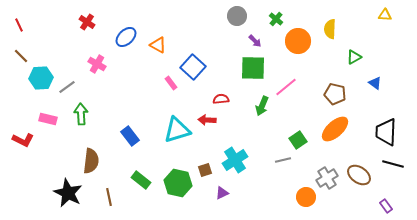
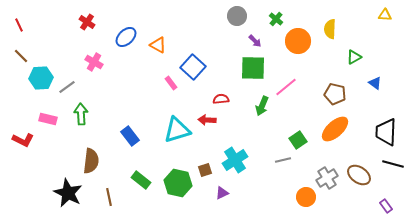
pink cross at (97, 64): moved 3 px left, 2 px up
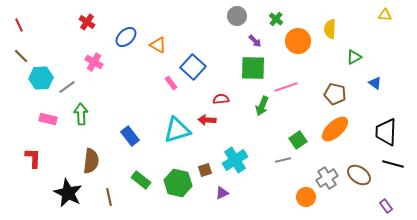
pink line at (286, 87): rotated 20 degrees clockwise
red L-shape at (23, 140): moved 10 px right, 18 px down; rotated 115 degrees counterclockwise
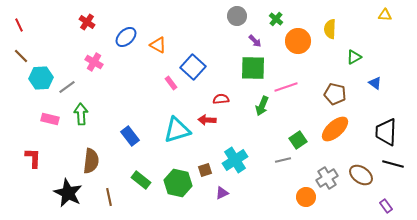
pink rectangle at (48, 119): moved 2 px right
brown ellipse at (359, 175): moved 2 px right
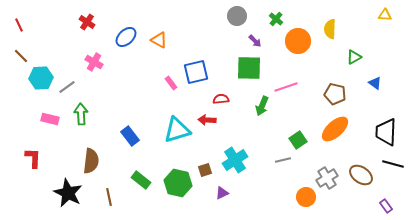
orange triangle at (158, 45): moved 1 px right, 5 px up
blue square at (193, 67): moved 3 px right, 5 px down; rotated 35 degrees clockwise
green square at (253, 68): moved 4 px left
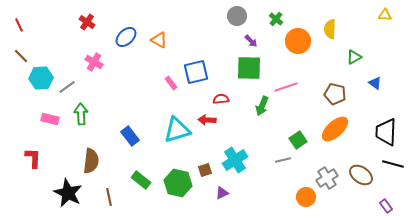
purple arrow at (255, 41): moved 4 px left
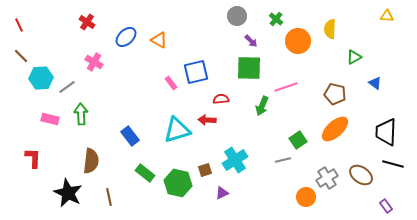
yellow triangle at (385, 15): moved 2 px right, 1 px down
green rectangle at (141, 180): moved 4 px right, 7 px up
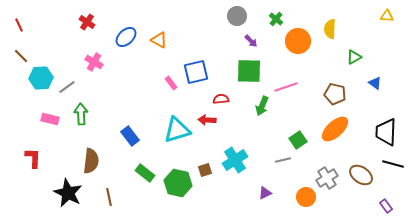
green square at (249, 68): moved 3 px down
purple triangle at (222, 193): moved 43 px right
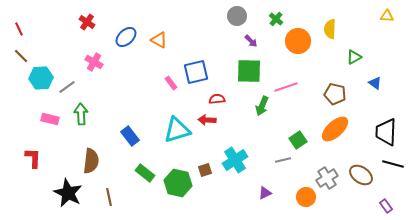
red line at (19, 25): moved 4 px down
red semicircle at (221, 99): moved 4 px left
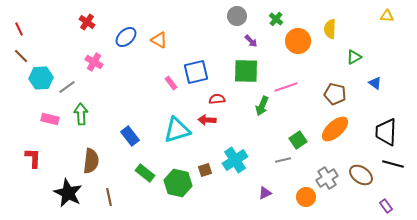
green square at (249, 71): moved 3 px left
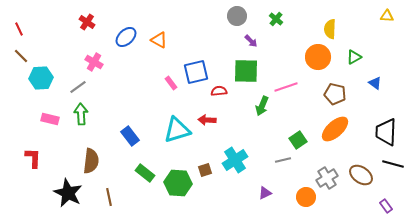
orange circle at (298, 41): moved 20 px right, 16 px down
gray line at (67, 87): moved 11 px right
red semicircle at (217, 99): moved 2 px right, 8 px up
green hexagon at (178, 183): rotated 8 degrees counterclockwise
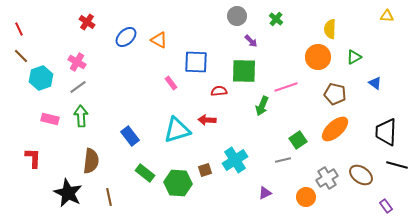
pink cross at (94, 62): moved 17 px left
green square at (246, 71): moved 2 px left
blue square at (196, 72): moved 10 px up; rotated 15 degrees clockwise
cyan hexagon at (41, 78): rotated 15 degrees counterclockwise
green arrow at (81, 114): moved 2 px down
black line at (393, 164): moved 4 px right, 1 px down
